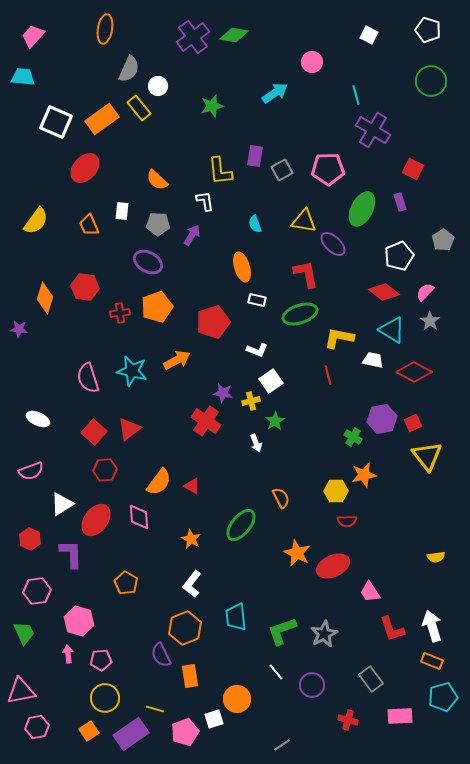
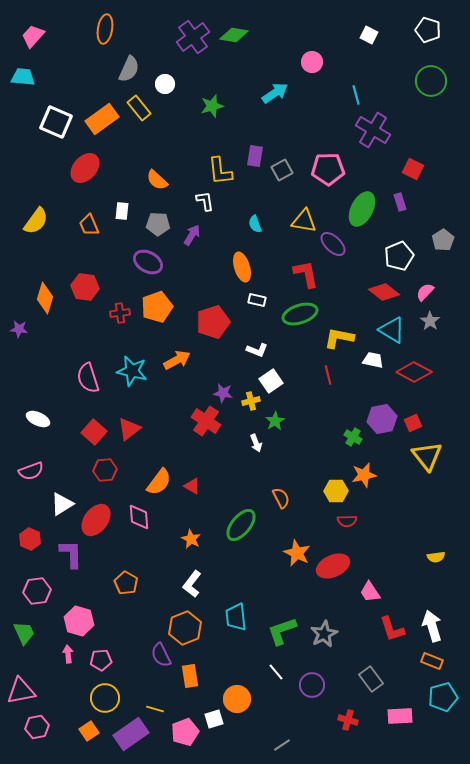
white circle at (158, 86): moved 7 px right, 2 px up
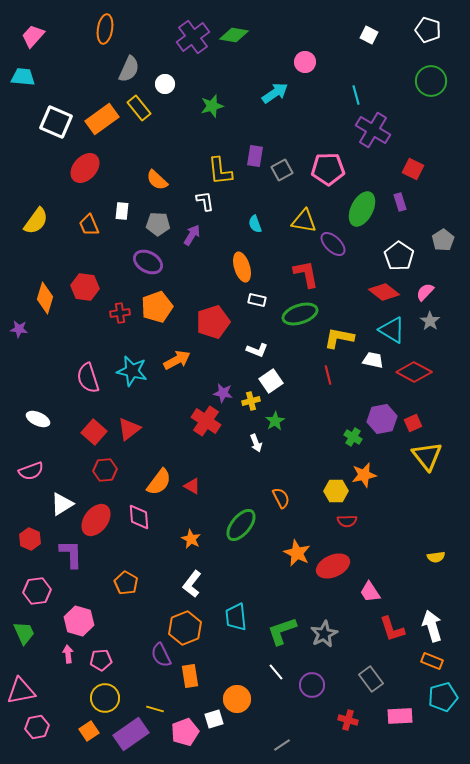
pink circle at (312, 62): moved 7 px left
white pentagon at (399, 256): rotated 16 degrees counterclockwise
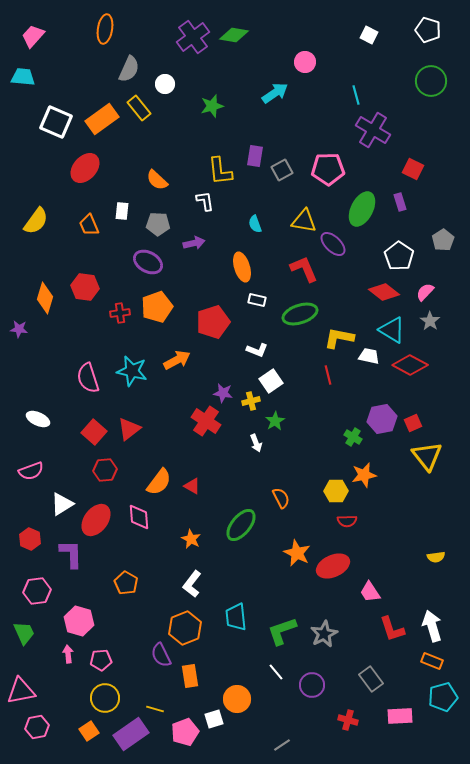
purple arrow at (192, 235): moved 2 px right, 8 px down; rotated 45 degrees clockwise
red L-shape at (306, 274): moved 2 px left, 5 px up; rotated 12 degrees counterclockwise
white trapezoid at (373, 360): moved 4 px left, 4 px up
red diamond at (414, 372): moved 4 px left, 7 px up
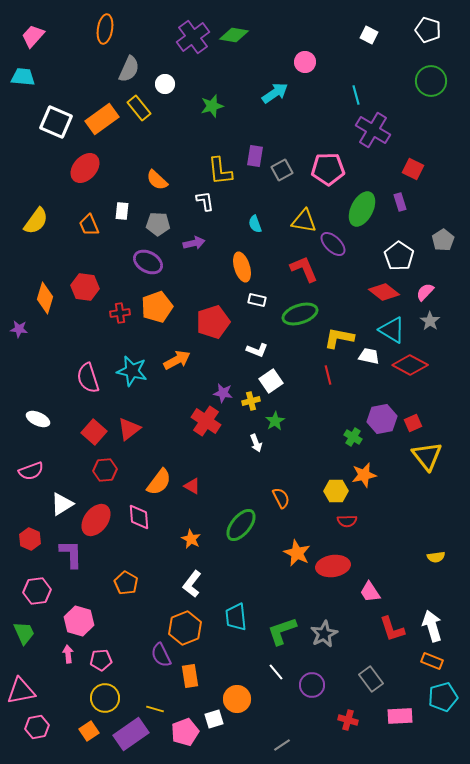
red ellipse at (333, 566): rotated 16 degrees clockwise
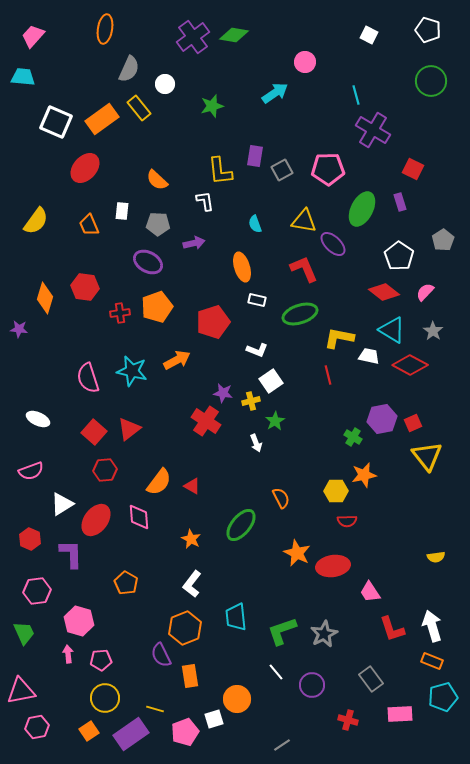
gray star at (430, 321): moved 3 px right, 10 px down
pink rectangle at (400, 716): moved 2 px up
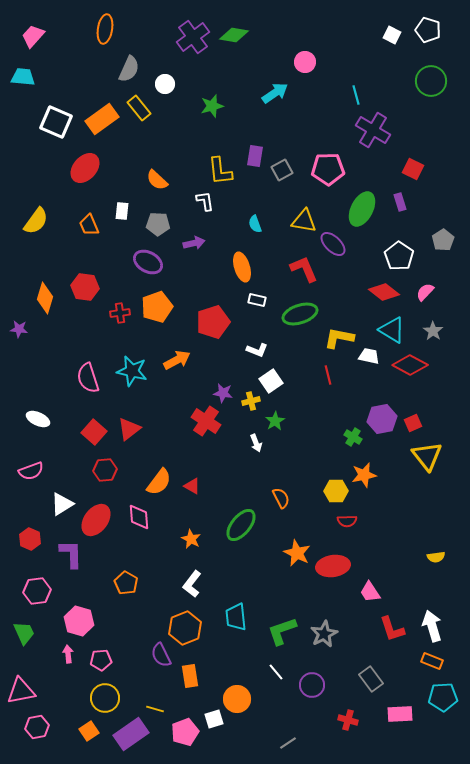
white square at (369, 35): moved 23 px right
cyan pentagon at (443, 697): rotated 12 degrees clockwise
gray line at (282, 745): moved 6 px right, 2 px up
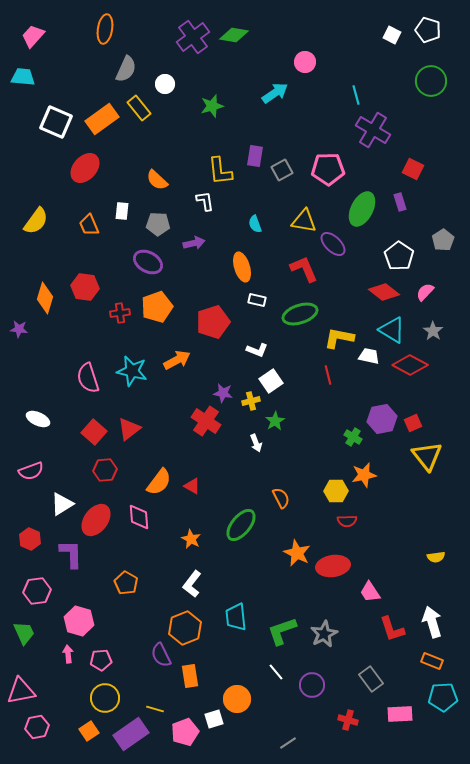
gray semicircle at (129, 69): moved 3 px left
white arrow at (432, 626): moved 4 px up
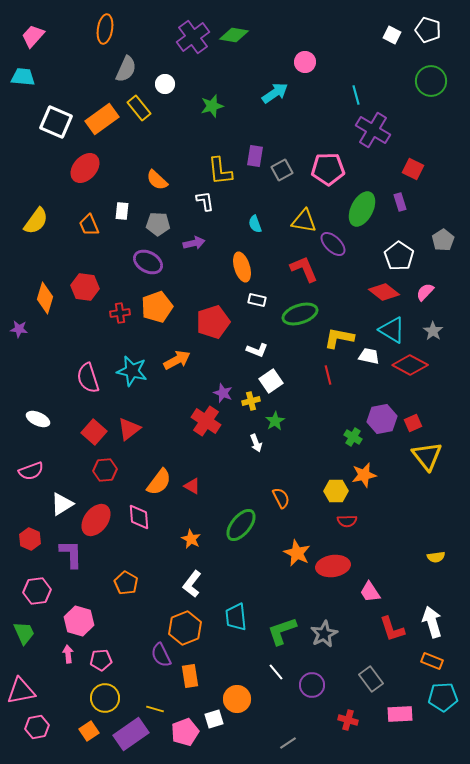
purple star at (223, 393): rotated 12 degrees clockwise
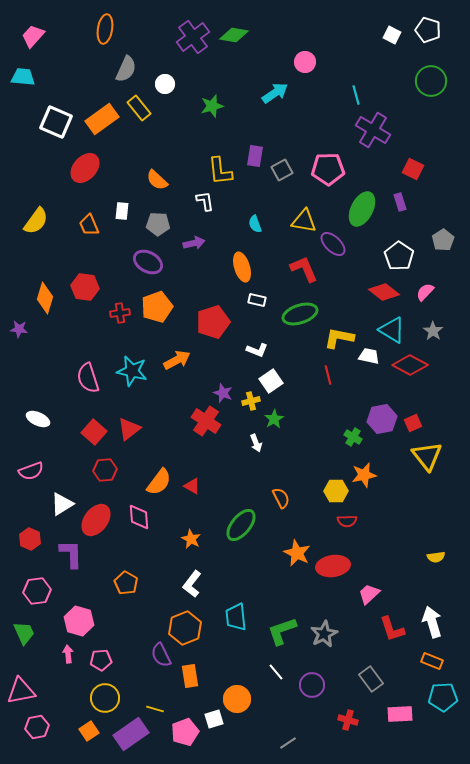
green star at (275, 421): moved 1 px left, 2 px up
pink trapezoid at (370, 592): moved 1 px left, 2 px down; rotated 80 degrees clockwise
